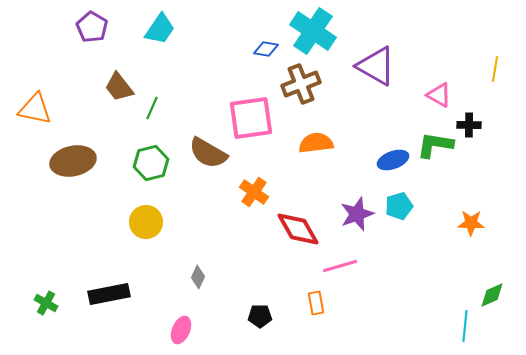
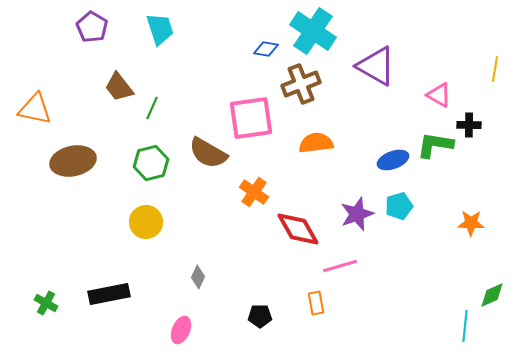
cyan trapezoid: rotated 52 degrees counterclockwise
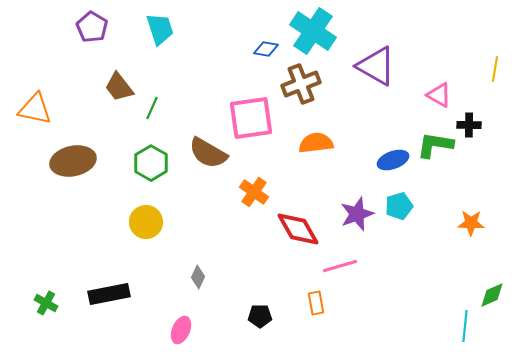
green hexagon: rotated 16 degrees counterclockwise
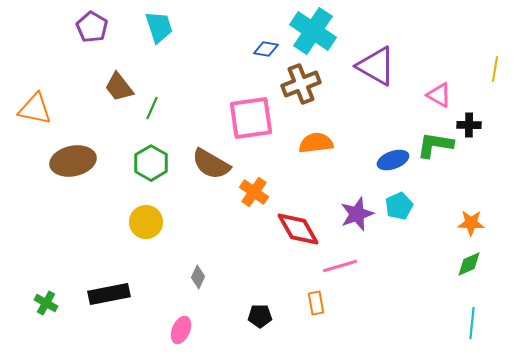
cyan trapezoid: moved 1 px left, 2 px up
brown semicircle: moved 3 px right, 11 px down
cyan pentagon: rotated 8 degrees counterclockwise
green diamond: moved 23 px left, 31 px up
cyan line: moved 7 px right, 3 px up
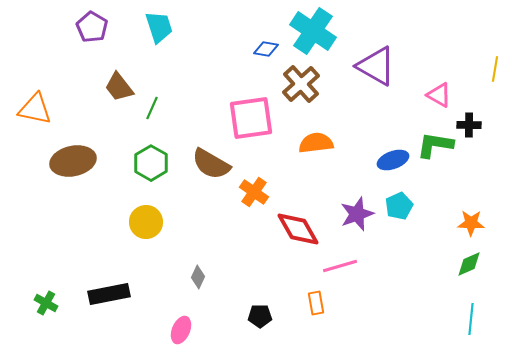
brown cross: rotated 21 degrees counterclockwise
cyan line: moved 1 px left, 4 px up
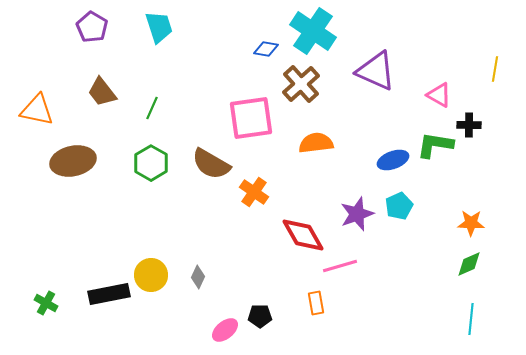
purple triangle: moved 5 px down; rotated 6 degrees counterclockwise
brown trapezoid: moved 17 px left, 5 px down
orange triangle: moved 2 px right, 1 px down
yellow circle: moved 5 px right, 53 px down
red diamond: moved 5 px right, 6 px down
pink ellipse: moved 44 px right; rotated 28 degrees clockwise
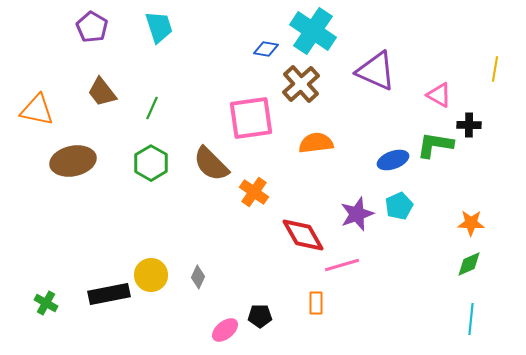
brown semicircle: rotated 15 degrees clockwise
pink line: moved 2 px right, 1 px up
orange rectangle: rotated 10 degrees clockwise
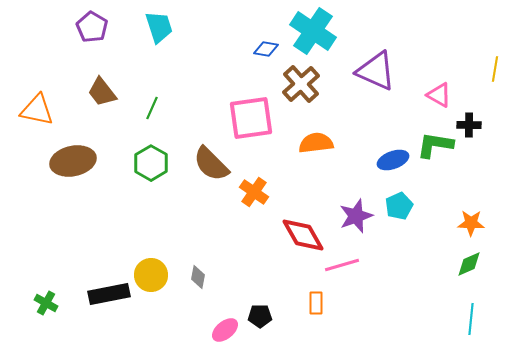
purple star: moved 1 px left, 2 px down
gray diamond: rotated 15 degrees counterclockwise
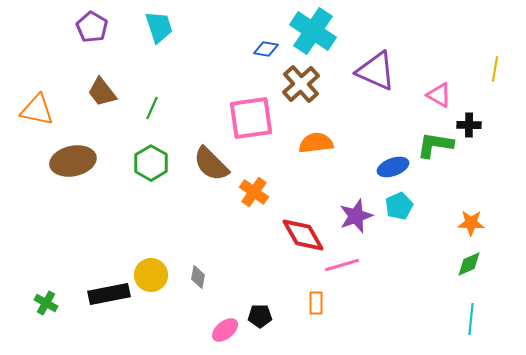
blue ellipse: moved 7 px down
